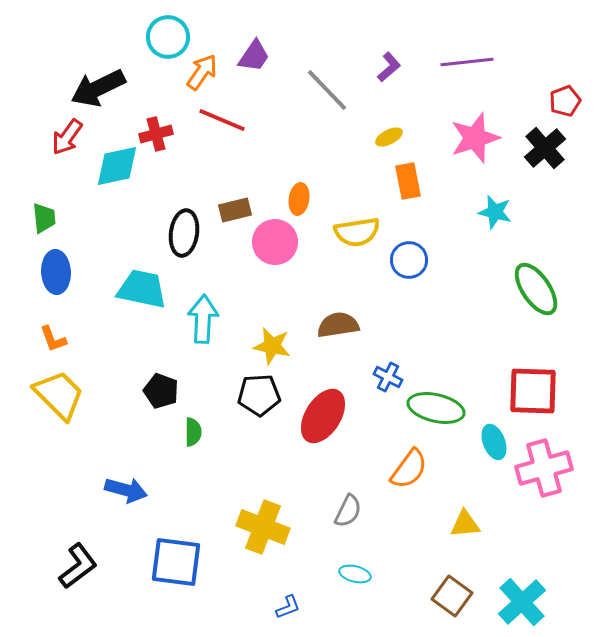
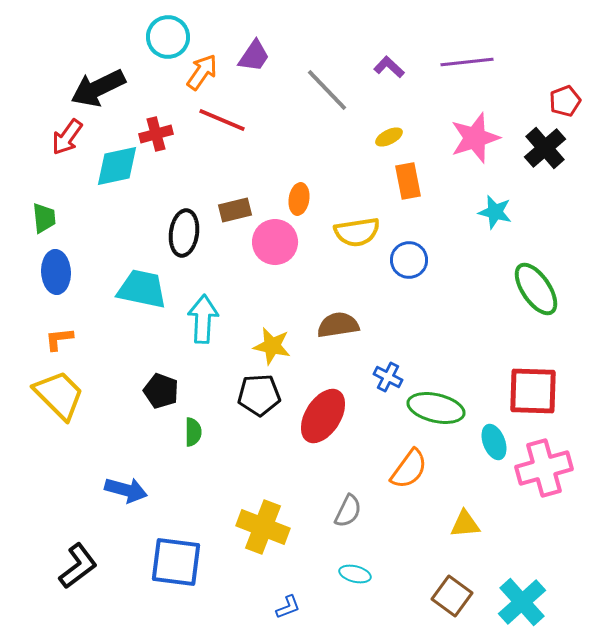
purple L-shape at (389, 67): rotated 96 degrees counterclockwise
orange L-shape at (53, 339): moved 6 px right; rotated 104 degrees clockwise
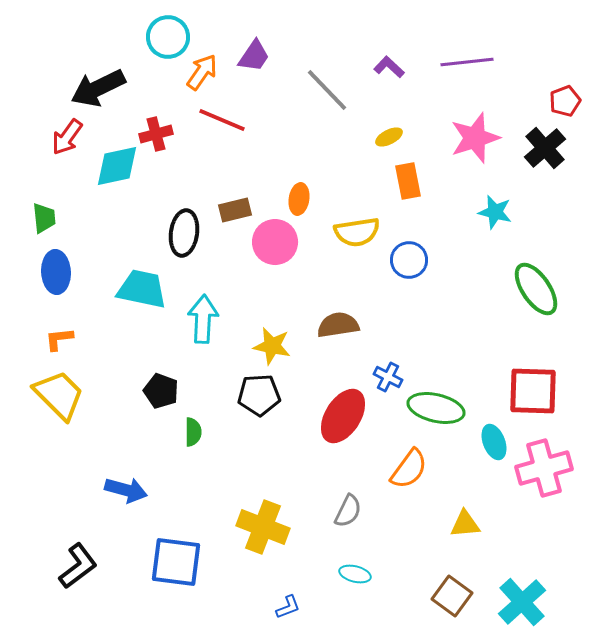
red ellipse at (323, 416): moved 20 px right
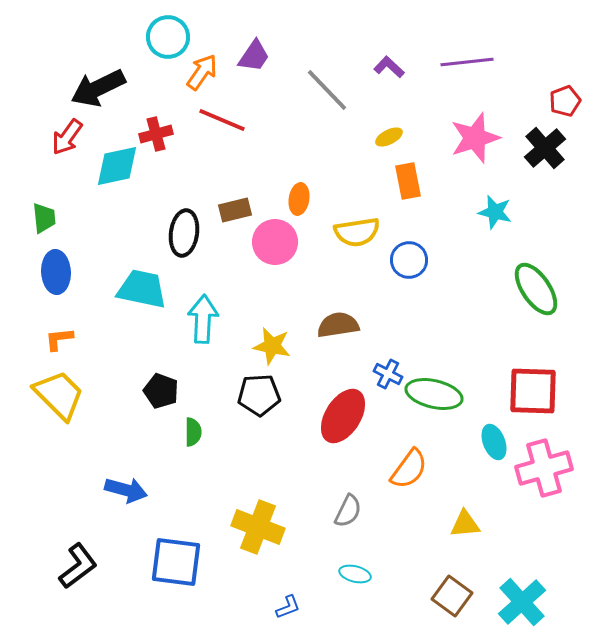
blue cross at (388, 377): moved 3 px up
green ellipse at (436, 408): moved 2 px left, 14 px up
yellow cross at (263, 527): moved 5 px left
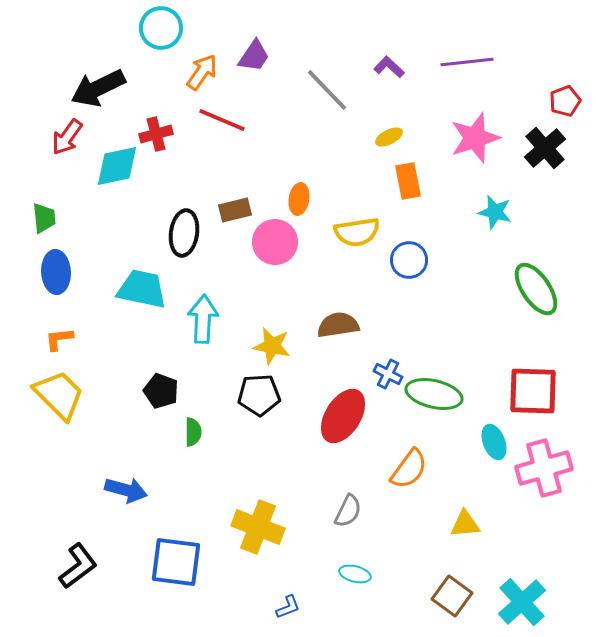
cyan circle at (168, 37): moved 7 px left, 9 px up
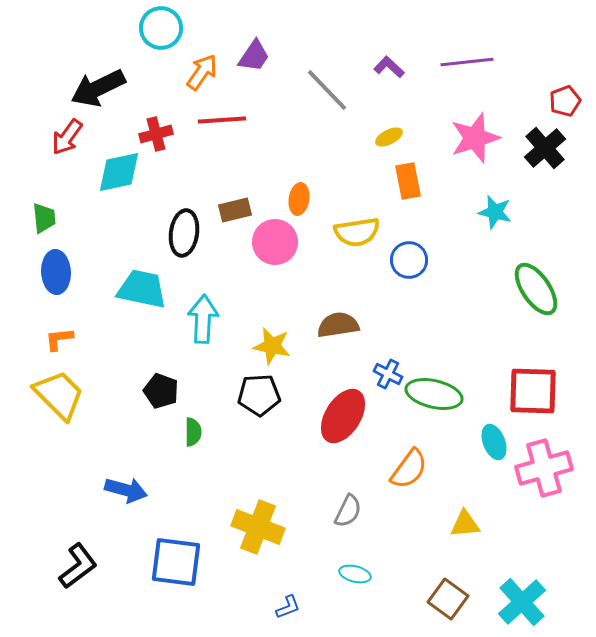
red line at (222, 120): rotated 27 degrees counterclockwise
cyan diamond at (117, 166): moved 2 px right, 6 px down
brown square at (452, 596): moved 4 px left, 3 px down
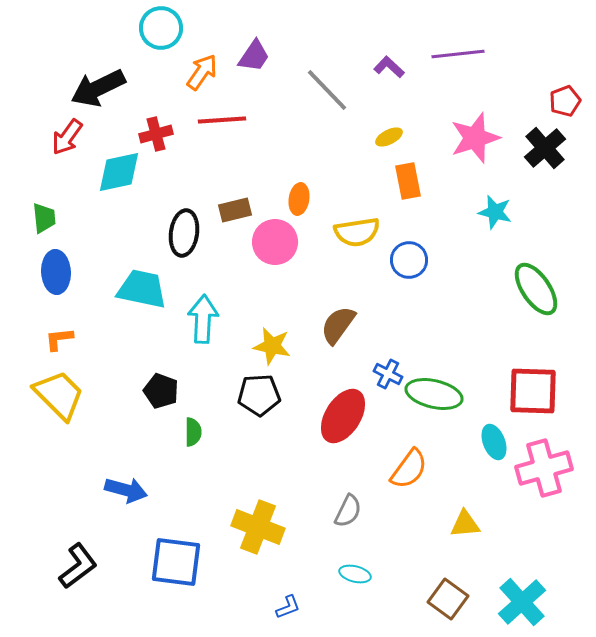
purple line at (467, 62): moved 9 px left, 8 px up
brown semicircle at (338, 325): rotated 45 degrees counterclockwise
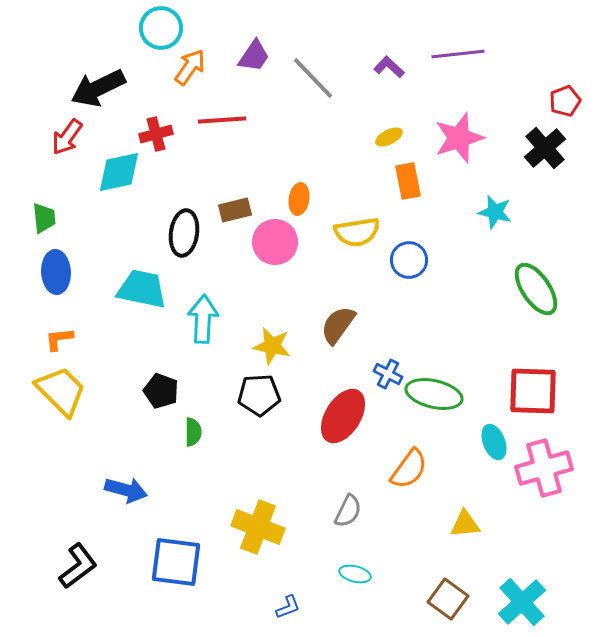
orange arrow at (202, 72): moved 12 px left, 5 px up
gray line at (327, 90): moved 14 px left, 12 px up
pink star at (475, 138): moved 16 px left
yellow trapezoid at (59, 395): moved 2 px right, 4 px up
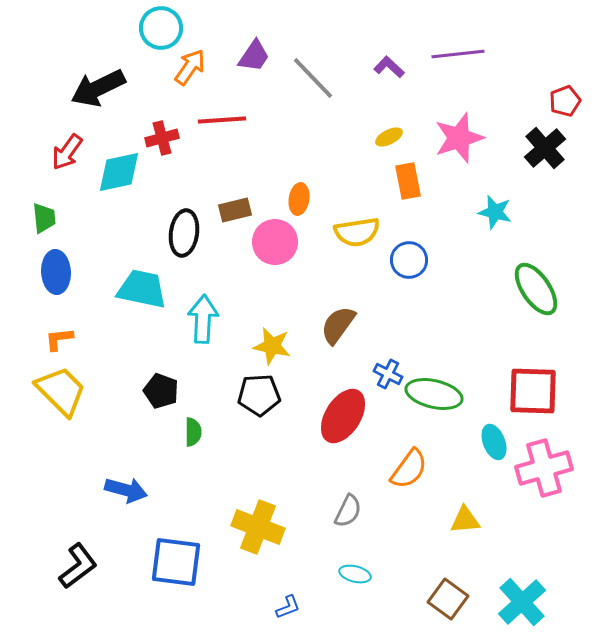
red cross at (156, 134): moved 6 px right, 4 px down
red arrow at (67, 137): moved 15 px down
yellow triangle at (465, 524): moved 4 px up
